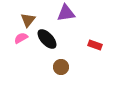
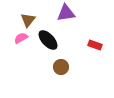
black ellipse: moved 1 px right, 1 px down
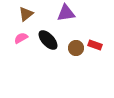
brown triangle: moved 2 px left, 6 px up; rotated 14 degrees clockwise
brown circle: moved 15 px right, 19 px up
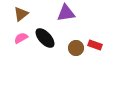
brown triangle: moved 5 px left
black ellipse: moved 3 px left, 2 px up
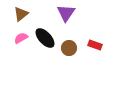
purple triangle: rotated 48 degrees counterclockwise
brown circle: moved 7 px left
